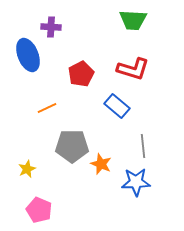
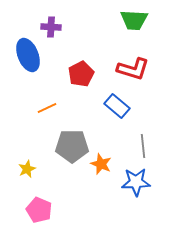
green trapezoid: moved 1 px right
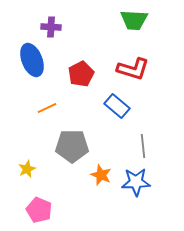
blue ellipse: moved 4 px right, 5 px down
orange star: moved 11 px down
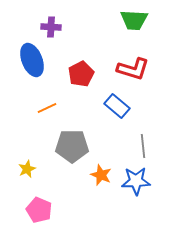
blue star: moved 1 px up
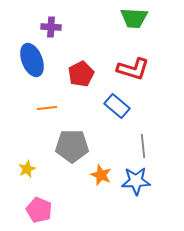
green trapezoid: moved 2 px up
orange line: rotated 18 degrees clockwise
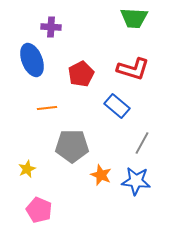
gray line: moved 1 px left, 3 px up; rotated 35 degrees clockwise
blue star: rotated 8 degrees clockwise
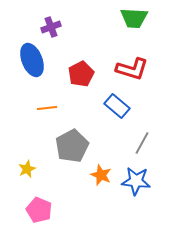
purple cross: rotated 24 degrees counterclockwise
red L-shape: moved 1 px left
gray pentagon: rotated 28 degrees counterclockwise
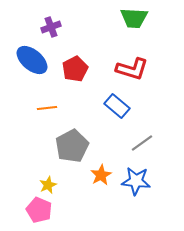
blue ellipse: rotated 28 degrees counterclockwise
red pentagon: moved 6 px left, 5 px up
gray line: rotated 25 degrees clockwise
yellow star: moved 21 px right, 16 px down
orange star: rotated 20 degrees clockwise
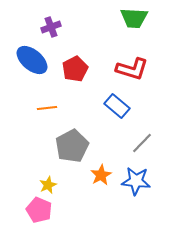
gray line: rotated 10 degrees counterclockwise
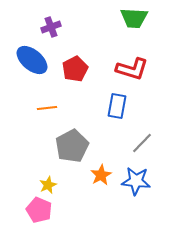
blue rectangle: rotated 60 degrees clockwise
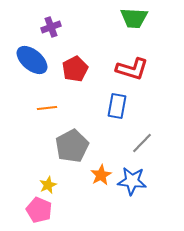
blue star: moved 4 px left
